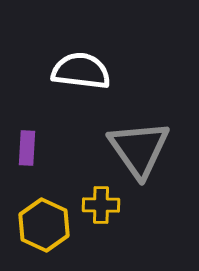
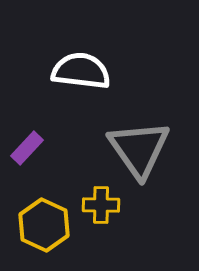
purple rectangle: rotated 40 degrees clockwise
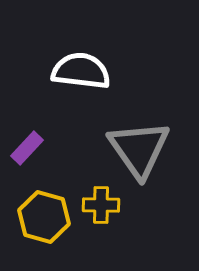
yellow hexagon: moved 8 px up; rotated 9 degrees counterclockwise
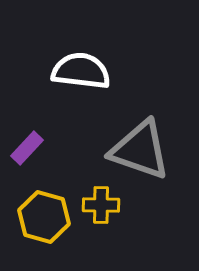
gray triangle: moved 1 px right, 1 px down; rotated 36 degrees counterclockwise
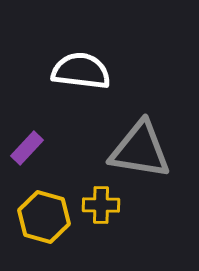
gray triangle: rotated 10 degrees counterclockwise
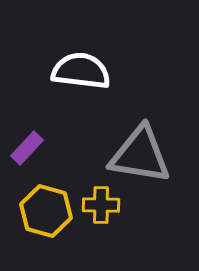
gray triangle: moved 5 px down
yellow hexagon: moved 2 px right, 6 px up
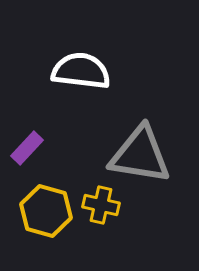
yellow cross: rotated 12 degrees clockwise
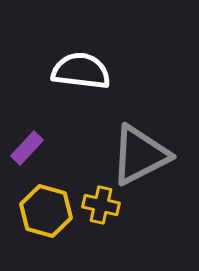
gray triangle: rotated 36 degrees counterclockwise
